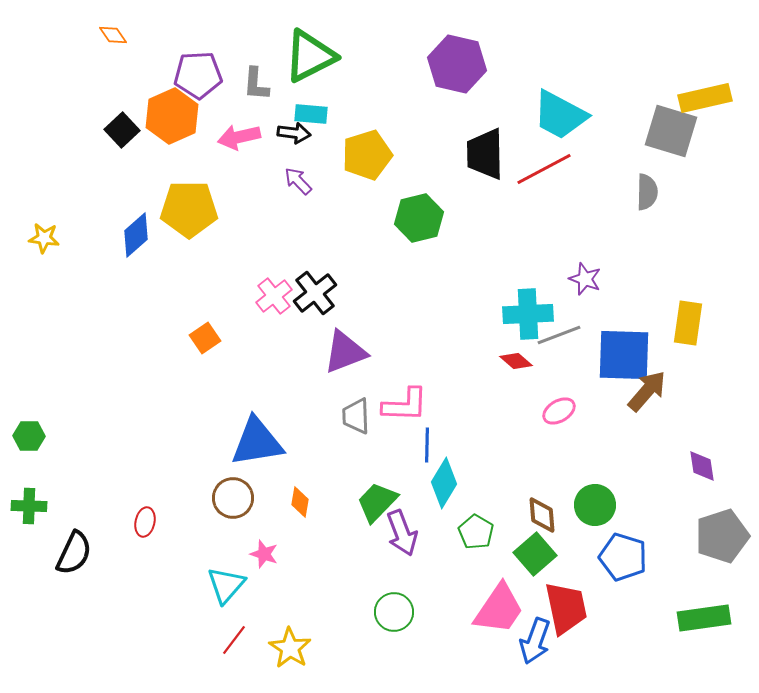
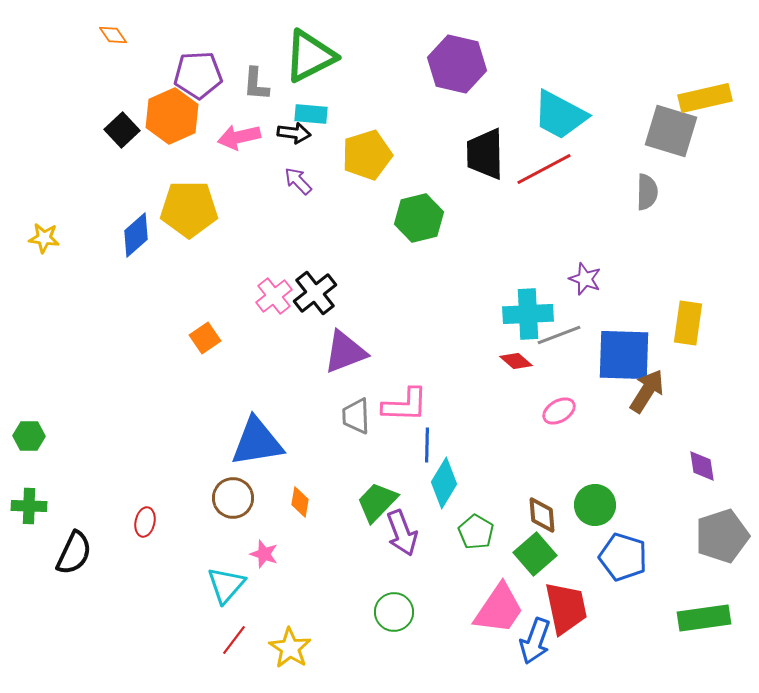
brown arrow at (647, 391): rotated 9 degrees counterclockwise
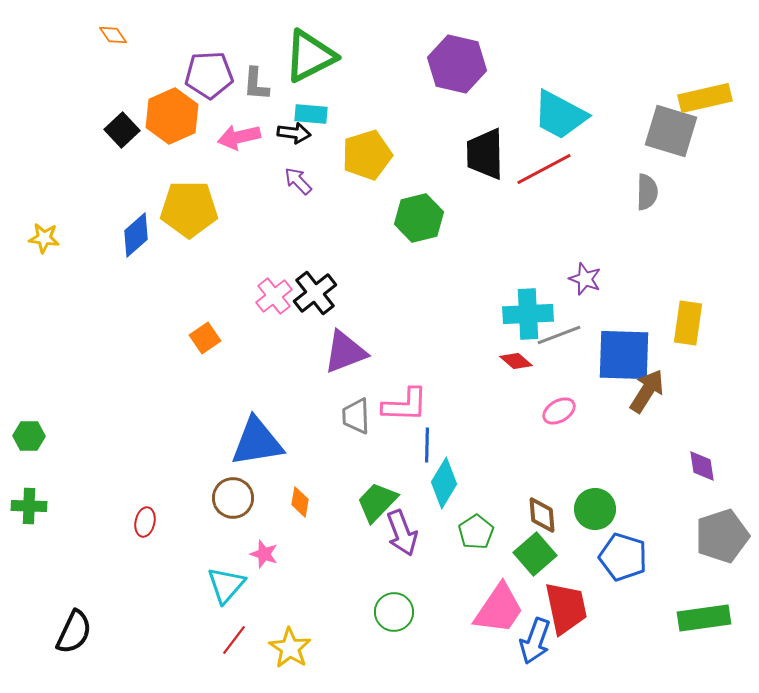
purple pentagon at (198, 75): moved 11 px right
green circle at (595, 505): moved 4 px down
green pentagon at (476, 532): rotated 8 degrees clockwise
black semicircle at (74, 553): moved 79 px down
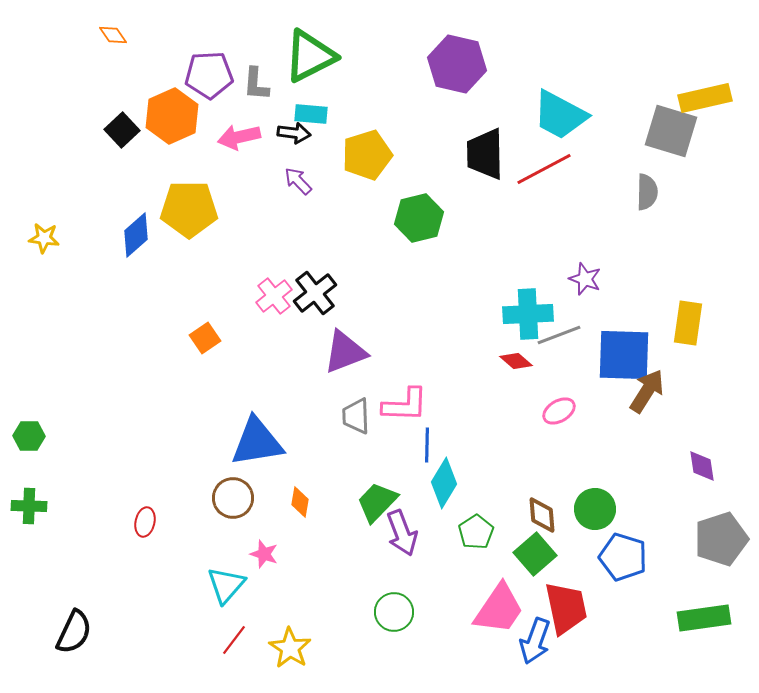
gray pentagon at (722, 536): moved 1 px left, 3 px down
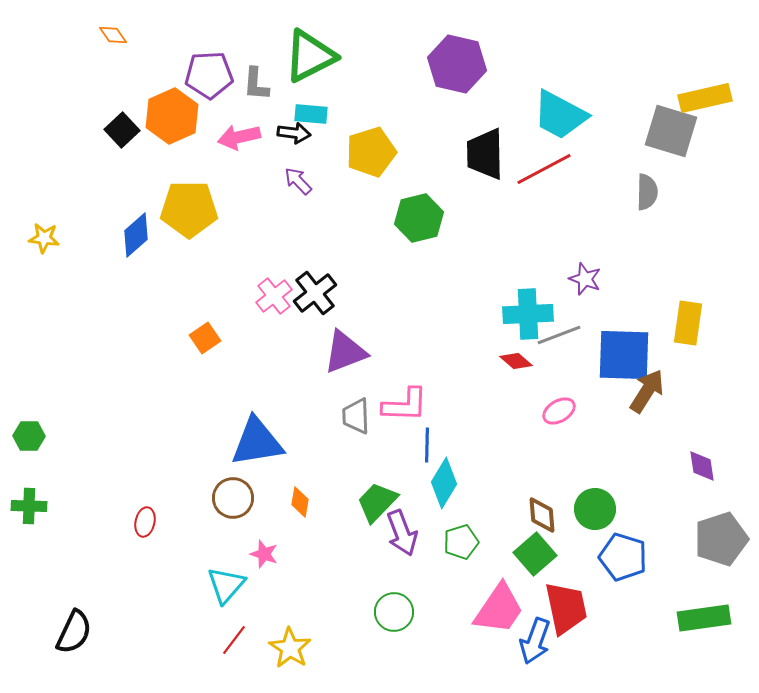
yellow pentagon at (367, 155): moved 4 px right, 3 px up
green pentagon at (476, 532): moved 15 px left, 10 px down; rotated 16 degrees clockwise
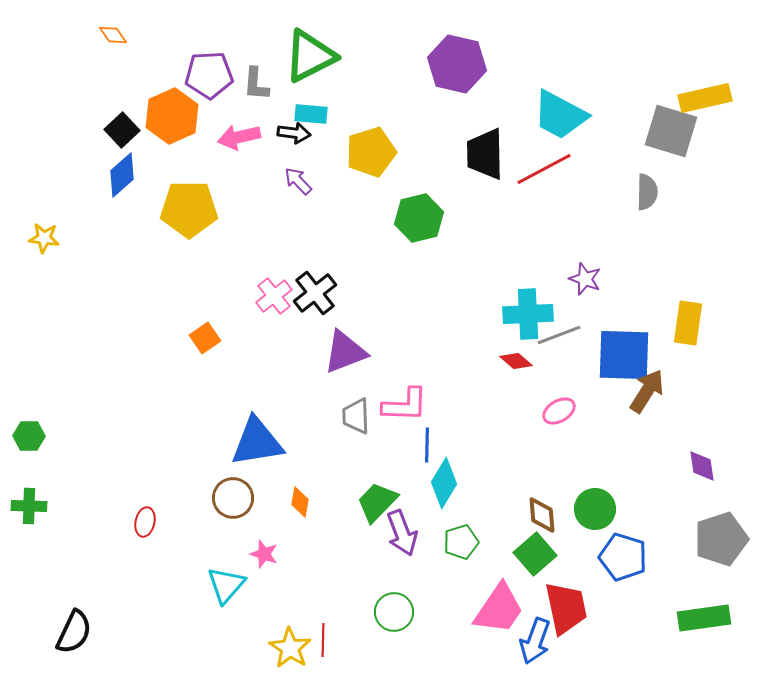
blue diamond at (136, 235): moved 14 px left, 60 px up
red line at (234, 640): moved 89 px right; rotated 36 degrees counterclockwise
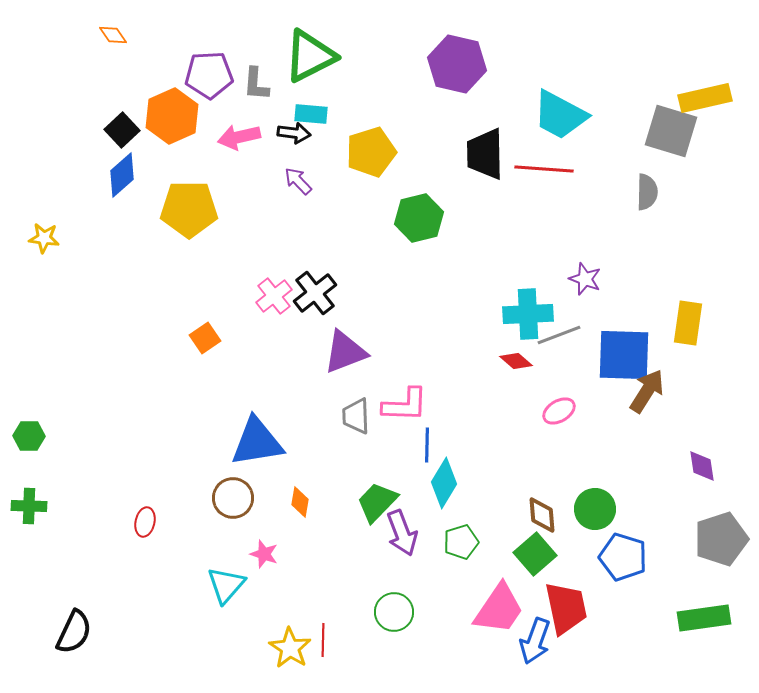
red line at (544, 169): rotated 32 degrees clockwise
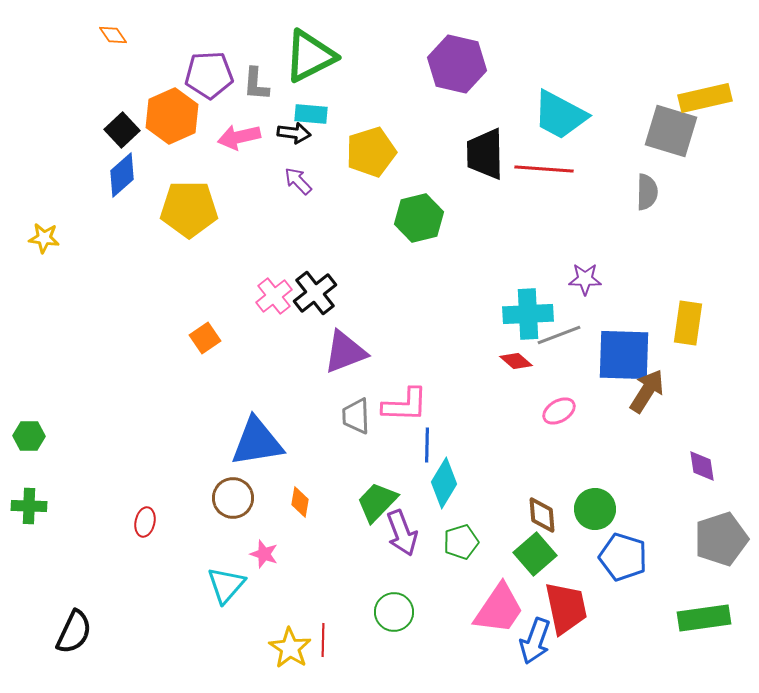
purple star at (585, 279): rotated 20 degrees counterclockwise
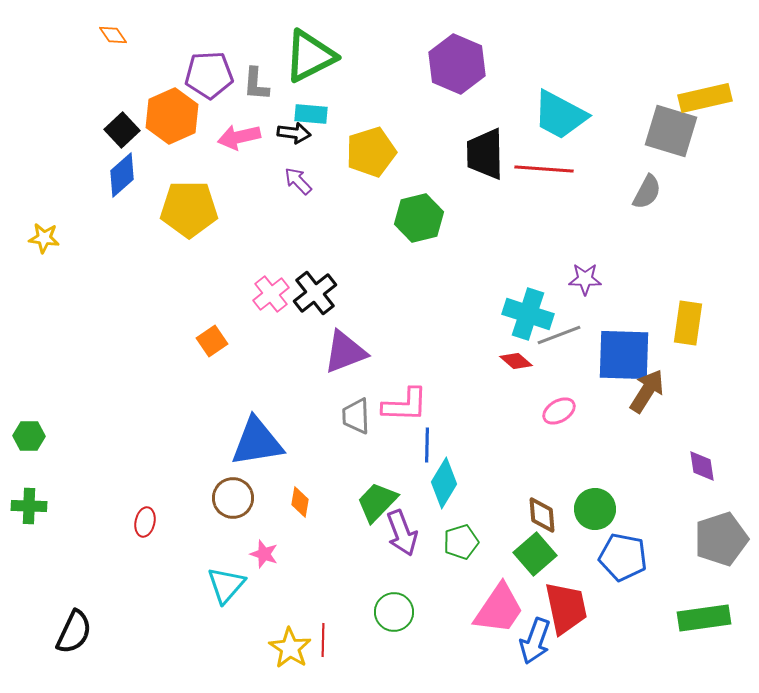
purple hexagon at (457, 64): rotated 10 degrees clockwise
gray semicircle at (647, 192): rotated 27 degrees clockwise
pink cross at (274, 296): moved 3 px left, 2 px up
cyan cross at (528, 314): rotated 21 degrees clockwise
orange square at (205, 338): moved 7 px right, 3 px down
blue pentagon at (623, 557): rotated 6 degrees counterclockwise
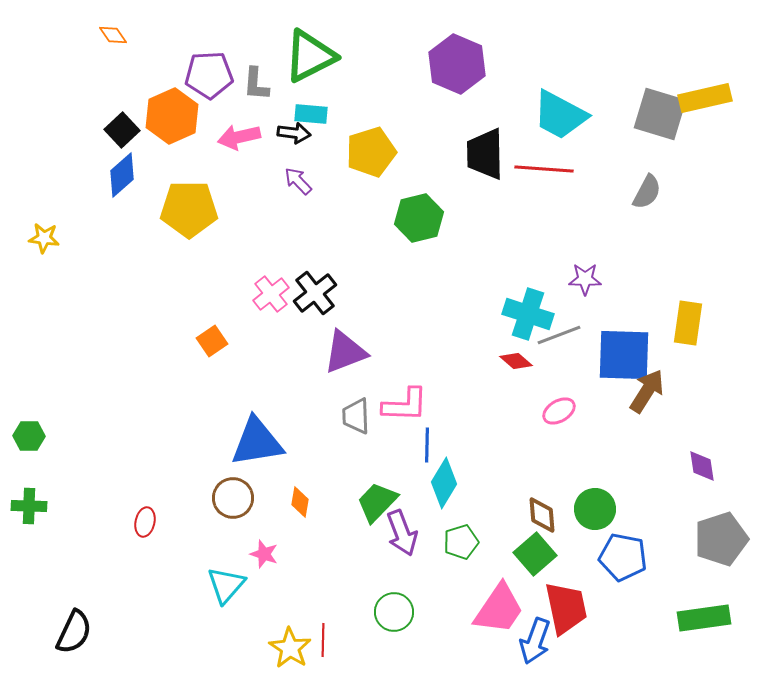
gray square at (671, 131): moved 11 px left, 17 px up
